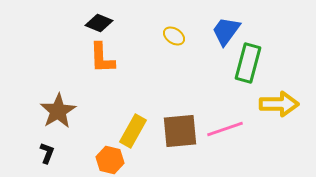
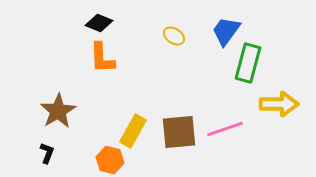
brown square: moved 1 px left, 1 px down
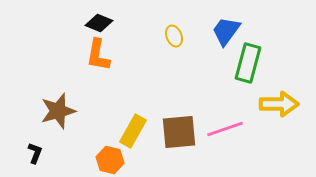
yellow ellipse: rotated 35 degrees clockwise
orange L-shape: moved 4 px left, 3 px up; rotated 12 degrees clockwise
brown star: rotated 15 degrees clockwise
black L-shape: moved 12 px left
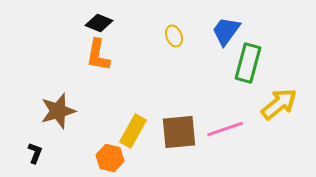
yellow arrow: rotated 39 degrees counterclockwise
orange hexagon: moved 2 px up
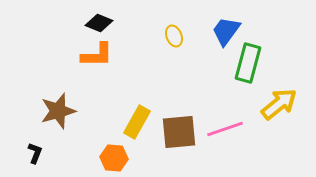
orange L-shape: moved 1 px left; rotated 100 degrees counterclockwise
yellow rectangle: moved 4 px right, 9 px up
orange hexagon: moved 4 px right; rotated 8 degrees counterclockwise
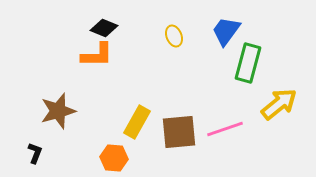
black diamond: moved 5 px right, 5 px down
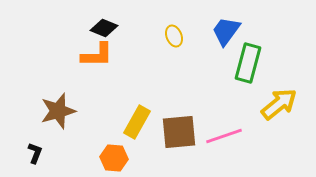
pink line: moved 1 px left, 7 px down
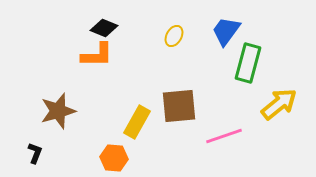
yellow ellipse: rotated 50 degrees clockwise
brown square: moved 26 px up
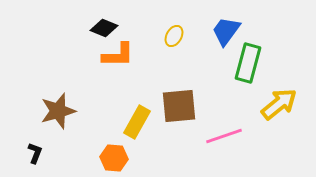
orange L-shape: moved 21 px right
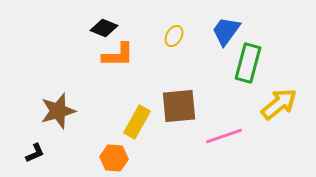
black L-shape: rotated 45 degrees clockwise
